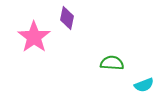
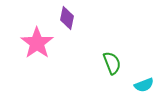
pink star: moved 3 px right, 6 px down
green semicircle: rotated 65 degrees clockwise
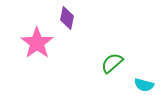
green semicircle: rotated 110 degrees counterclockwise
cyan semicircle: rotated 36 degrees clockwise
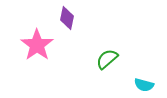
pink star: moved 2 px down
green semicircle: moved 5 px left, 4 px up
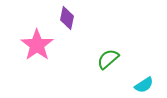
green semicircle: moved 1 px right
cyan semicircle: rotated 48 degrees counterclockwise
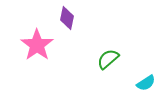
cyan semicircle: moved 2 px right, 2 px up
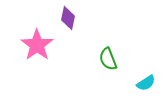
purple diamond: moved 1 px right
green semicircle: rotated 70 degrees counterclockwise
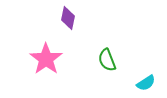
pink star: moved 9 px right, 14 px down
green semicircle: moved 1 px left, 1 px down
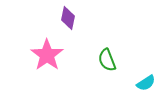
pink star: moved 1 px right, 4 px up
